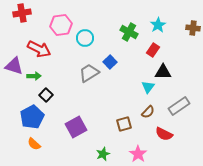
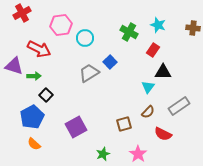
red cross: rotated 18 degrees counterclockwise
cyan star: rotated 21 degrees counterclockwise
red semicircle: moved 1 px left
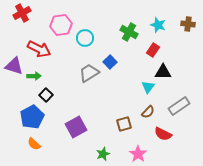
brown cross: moved 5 px left, 4 px up
